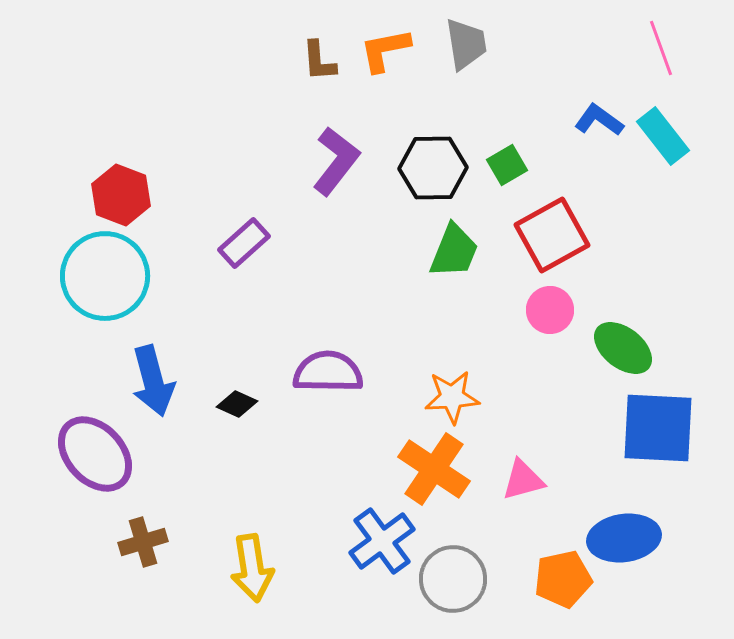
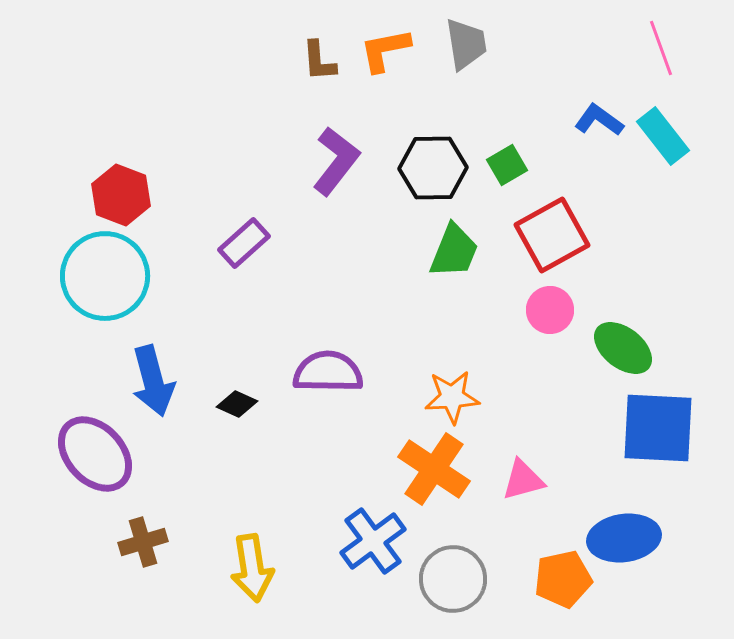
blue cross: moved 9 px left
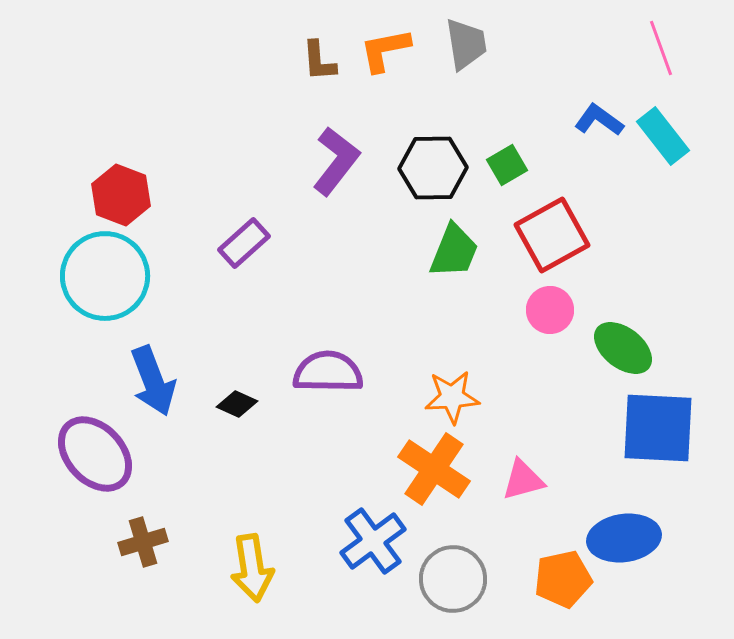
blue arrow: rotated 6 degrees counterclockwise
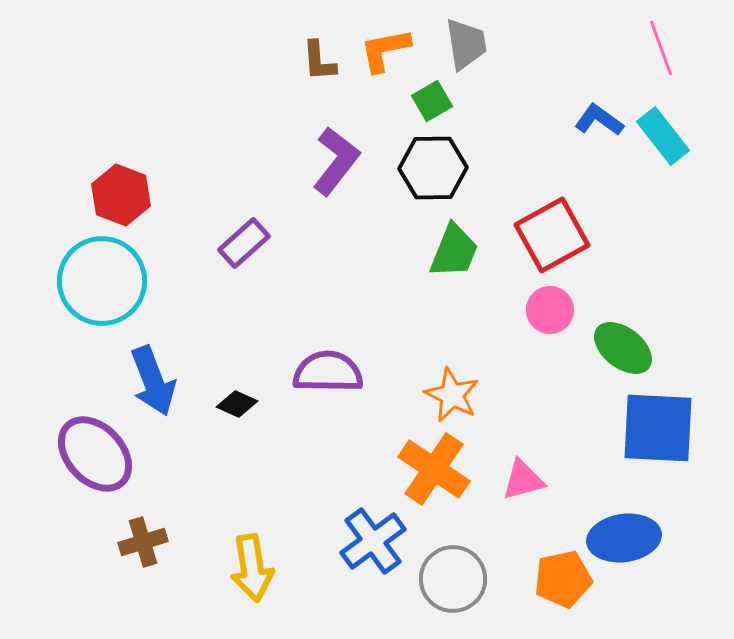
green square: moved 75 px left, 64 px up
cyan circle: moved 3 px left, 5 px down
orange star: moved 2 px up; rotated 30 degrees clockwise
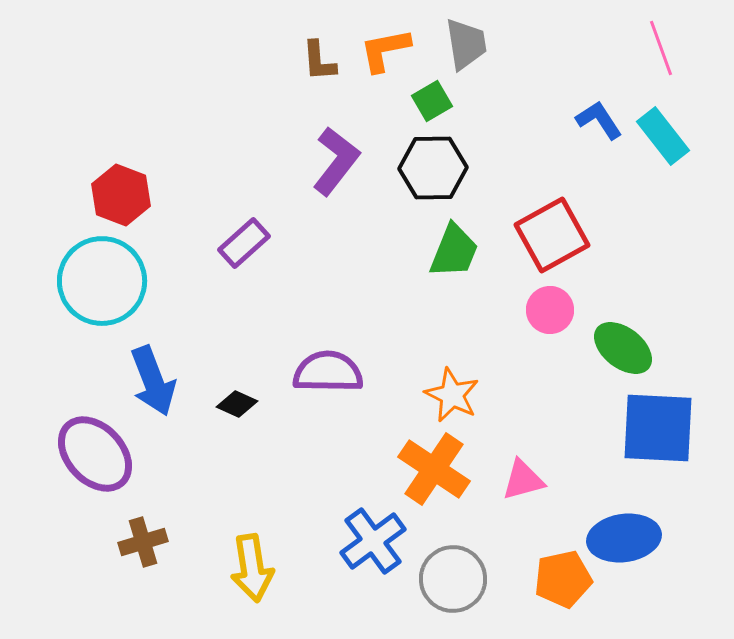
blue L-shape: rotated 21 degrees clockwise
